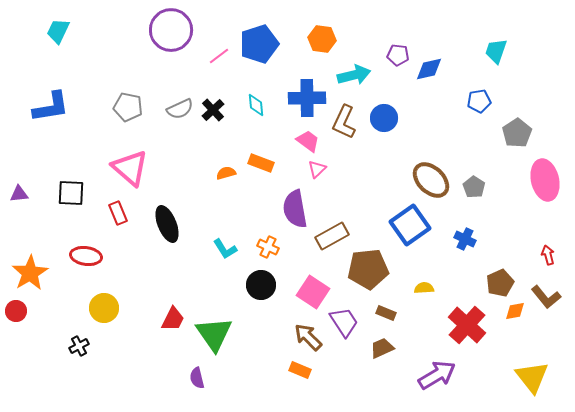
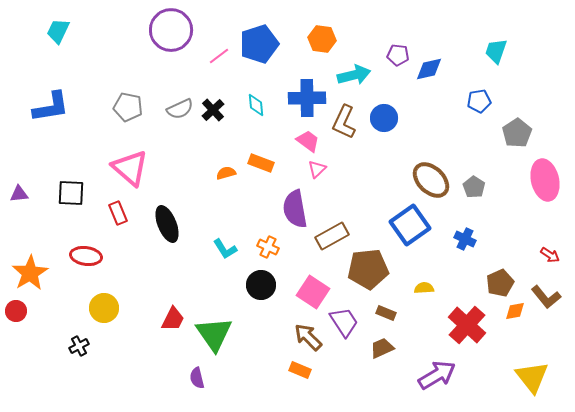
red arrow at (548, 255): moved 2 px right; rotated 138 degrees clockwise
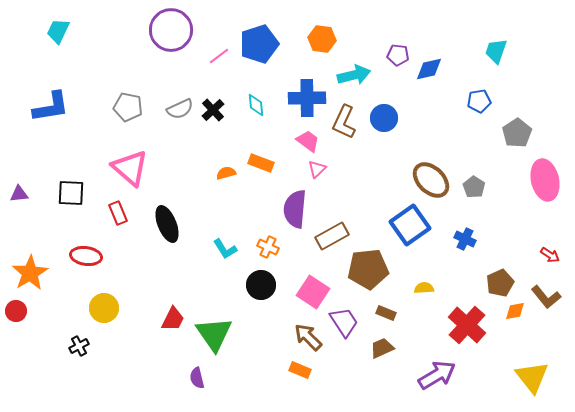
purple semicircle at (295, 209): rotated 15 degrees clockwise
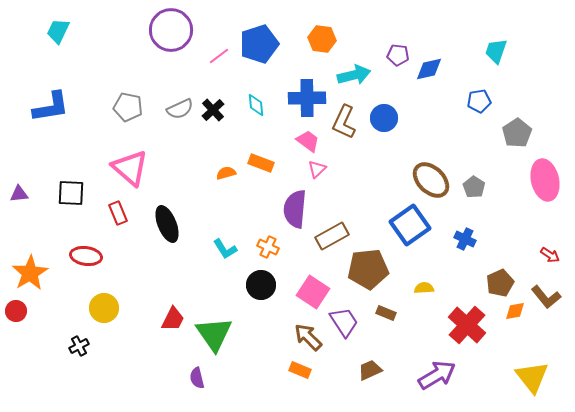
brown trapezoid at (382, 348): moved 12 px left, 22 px down
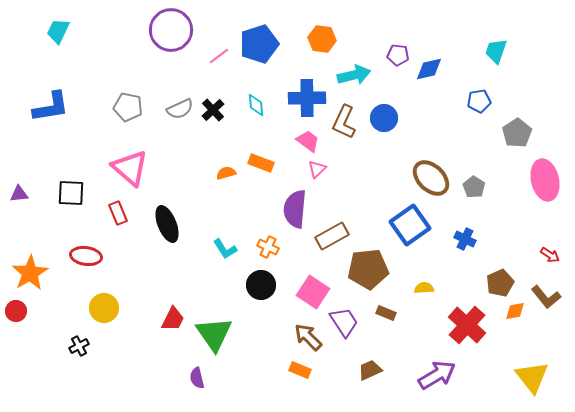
brown ellipse at (431, 180): moved 2 px up
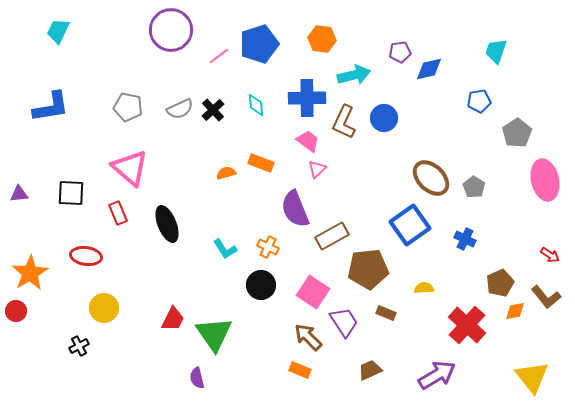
purple pentagon at (398, 55): moved 2 px right, 3 px up; rotated 15 degrees counterclockwise
purple semicircle at (295, 209): rotated 27 degrees counterclockwise
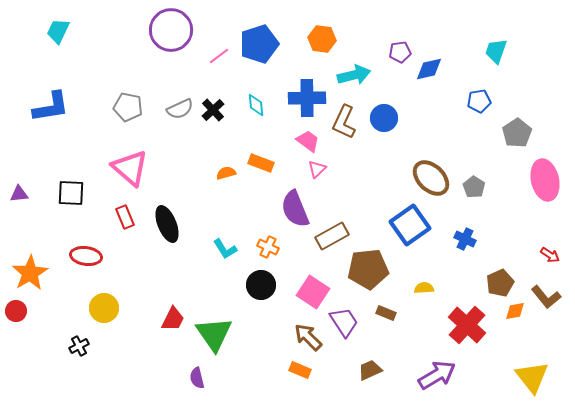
red rectangle at (118, 213): moved 7 px right, 4 px down
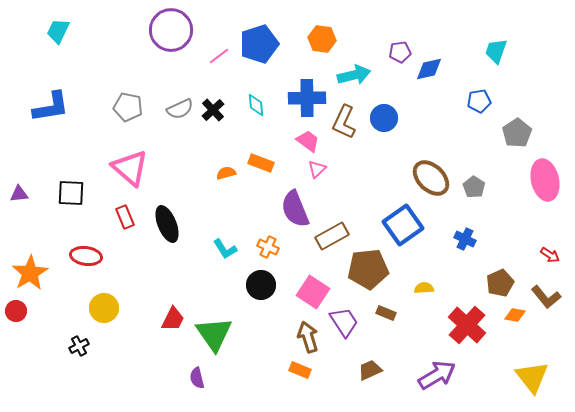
blue square at (410, 225): moved 7 px left
orange diamond at (515, 311): moved 4 px down; rotated 20 degrees clockwise
brown arrow at (308, 337): rotated 28 degrees clockwise
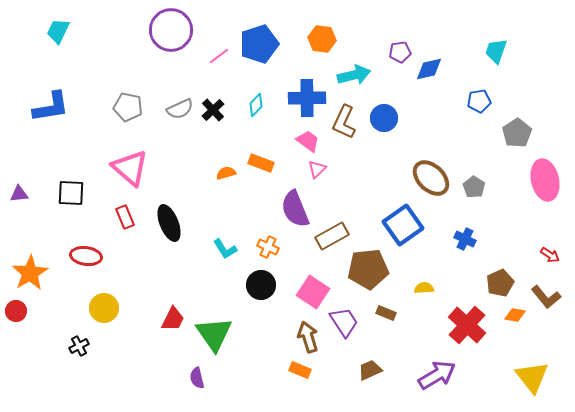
cyan diamond at (256, 105): rotated 50 degrees clockwise
black ellipse at (167, 224): moved 2 px right, 1 px up
